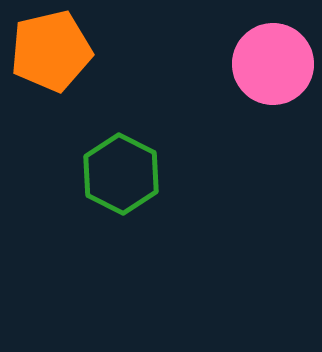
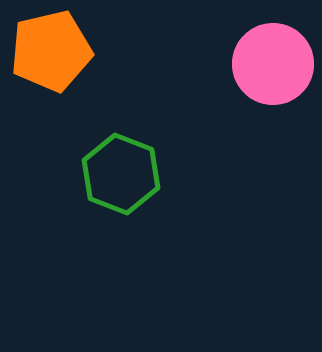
green hexagon: rotated 6 degrees counterclockwise
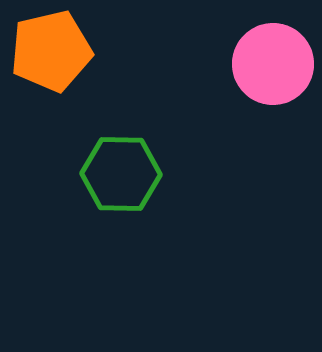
green hexagon: rotated 20 degrees counterclockwise
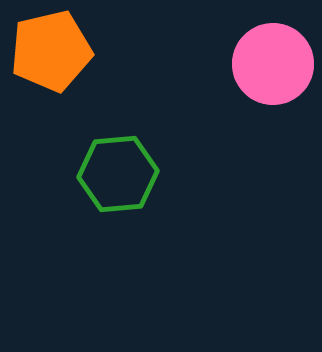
green hexagon: moved 3 px left; rotated 6 degrees counterclockwise
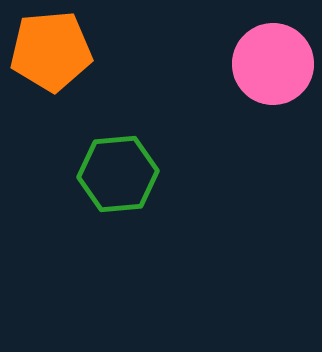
orange pentagon: rotated 8 degrees clockwise
